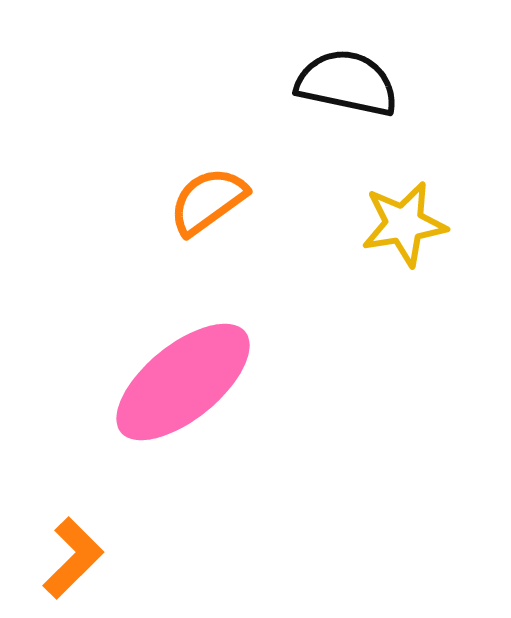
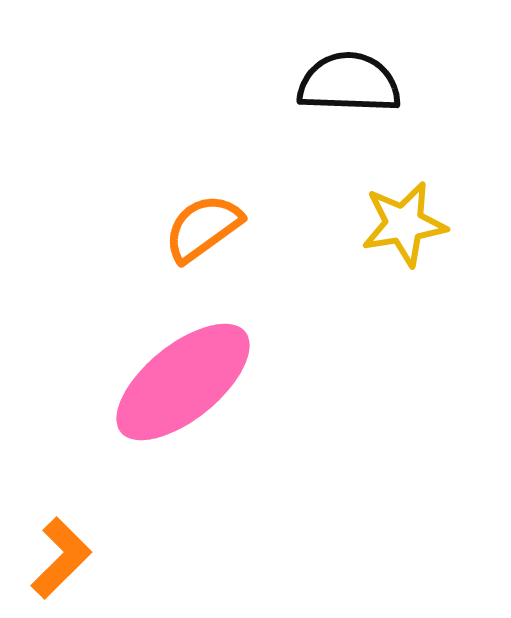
black semicircle: moved 2 px right; rotated 10 degrees counterclockwise
orange semicircle: moved 5 px left, 27 px down
orange L-shape: moved 12 px left
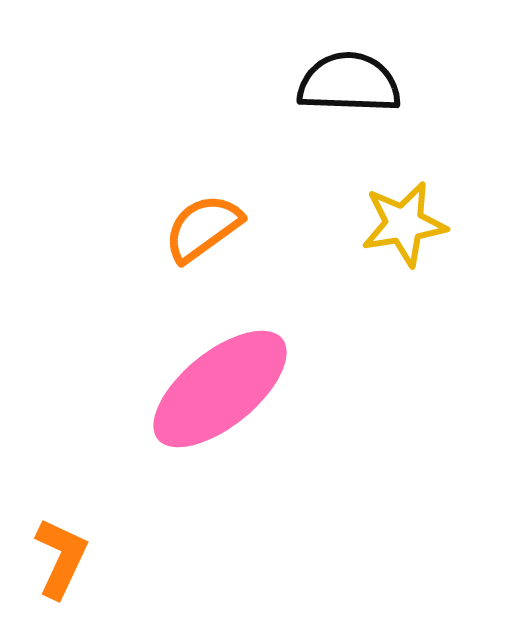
pink ellipse: moved 37 px right, 7 px down
orange L-shape: rotated 20 degrees counterclockwise
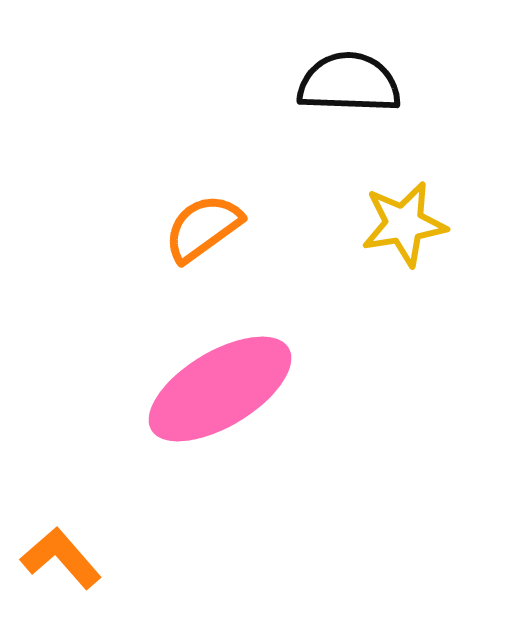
pink ellipse: rotated 8 degrees clockwise
orange L-shape: rotated 66 degrees counterclockwise
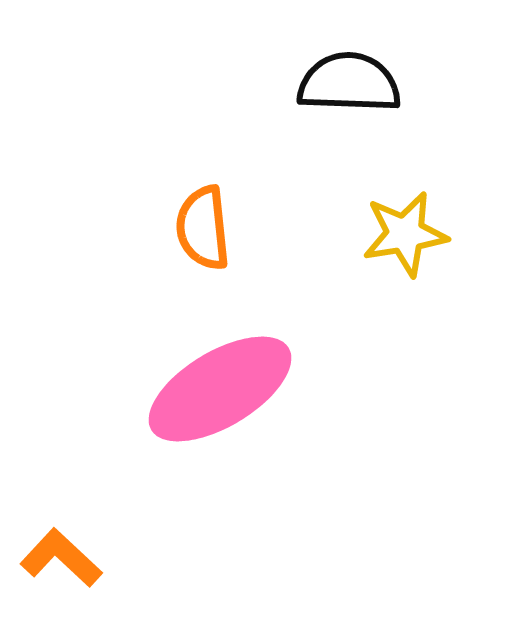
yellow star: moved 1 px right, 10 px down
orange semicircle: rotated 60 degrees counterclockwise
orange L-shape: rotated 6 degrees counterclockwise
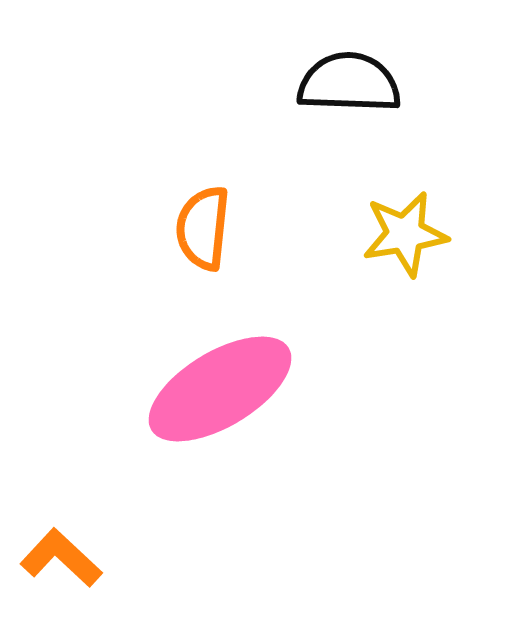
orange semicircle: rotated 12 degrees clockwise
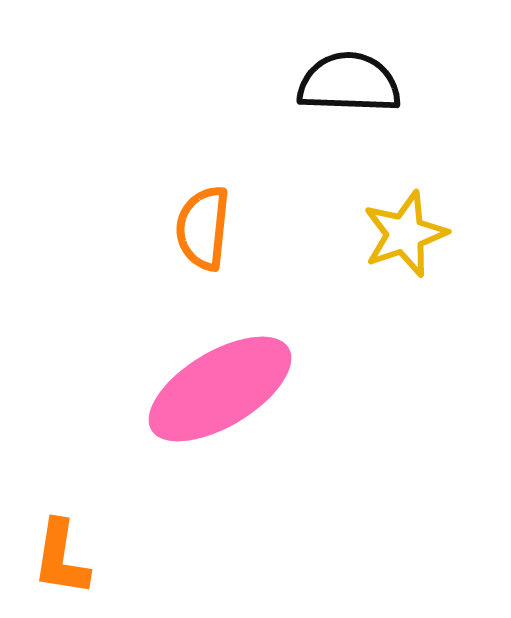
yellow star: rotated 10 degrees counterclockwise
orange L-shape: rotated 124 degrees counterclockwise
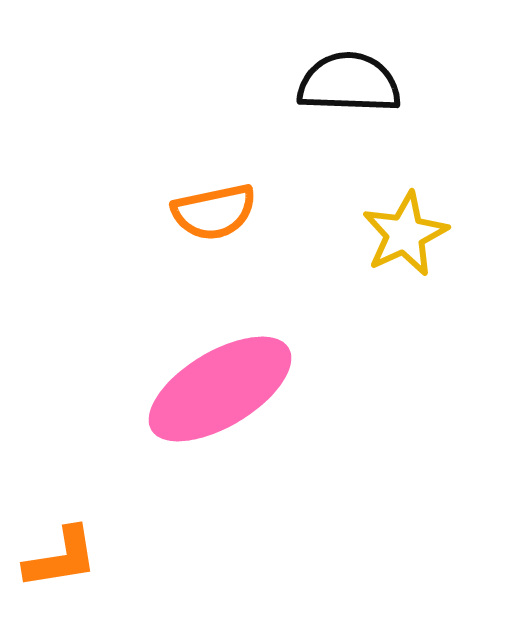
orange semicircle: moved 11 px right, 16 px up; rotated 108 degrees counterclockwise
yellow star: rotated 6 degrees counterclockwise
orange L-shape: rotated 108 degrees counterclockwise
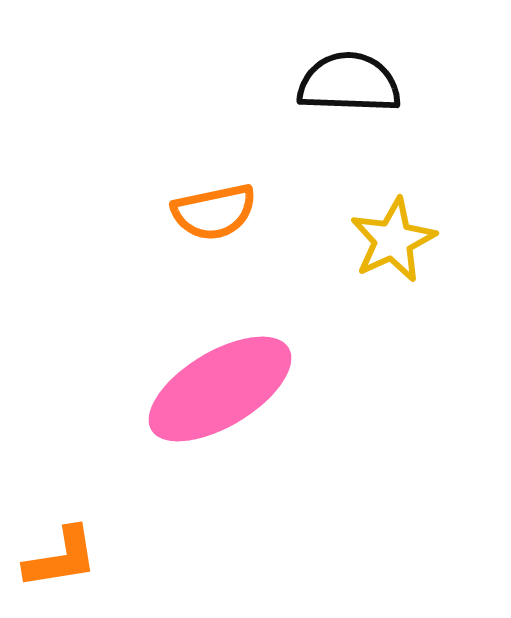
yellow star: moved 12 px left, 6 px down
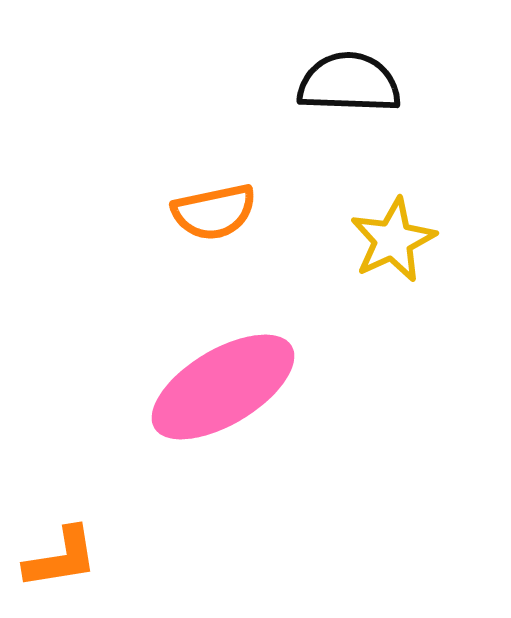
pink ellipse: moved 3 px right, 2 px up
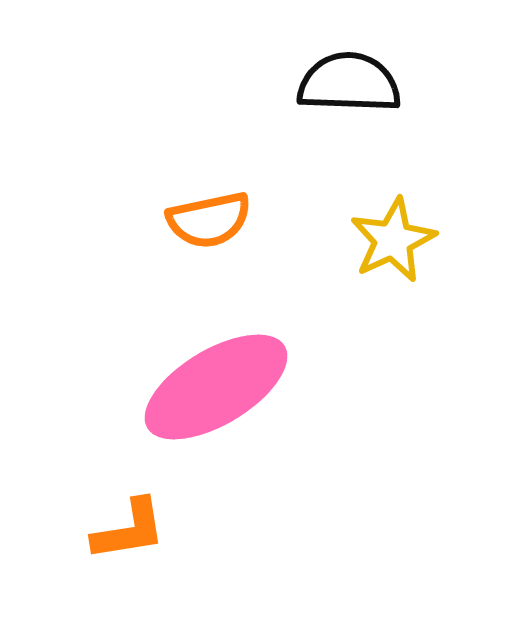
orange semicircle: moved 5 px left, 8 px down
pink ellipse: moved 7 px left
orange L-shape: moved 68 px right, 28 px up
